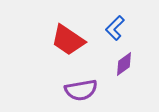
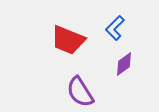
red trapezoid: rotated 12 degrees counterclockwise
purple semicircle: moved 1 px left, 2 px down; rotated 68 degrees clockwise
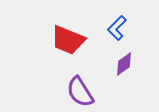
blue L-shape: moved 2 px right
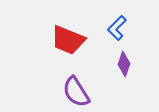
purple diamond: rotated 35 degrees counterclockwise
purple semicircle: moved 4 px left
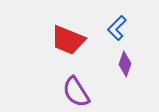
purple diamond: moved 1 px right
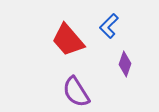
blue L-shape: moved 8 px left, 2 px up
red trapezoid: rotated 27 degrees clockwise
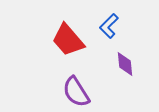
purple diamond: rotated 25 degrees counterclockwise
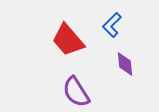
blue L-shape: moved 3 px right, 1 px up
